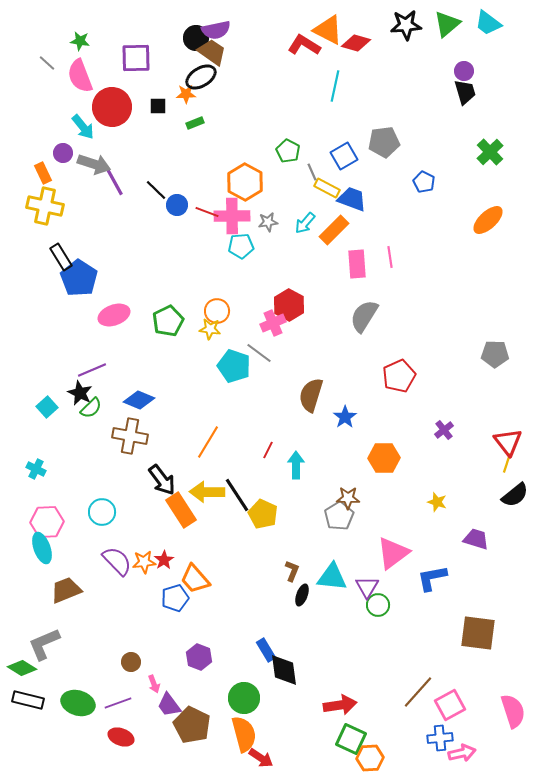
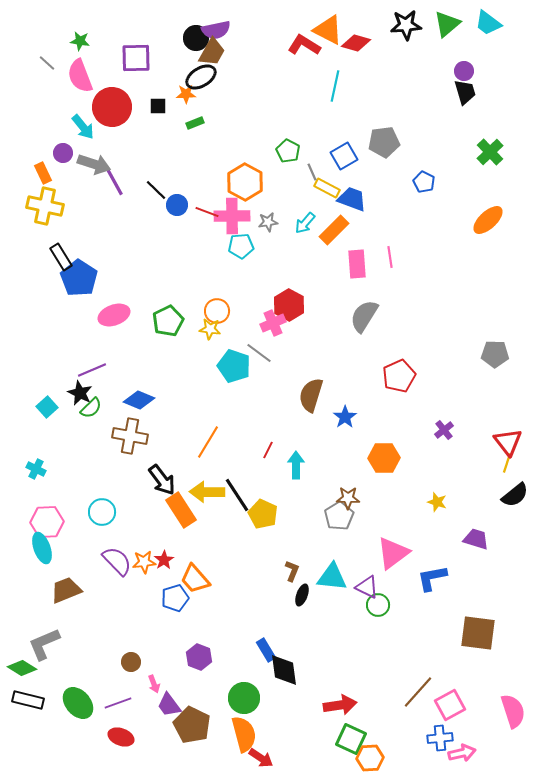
brown trapezoid at (212, 52): rotated 84 degrees clockwise
purple triangle at (367, 587): rotated 35 degrees counterclockwise
green ellipse at (78, 703): rotated 32 degrees clockwise
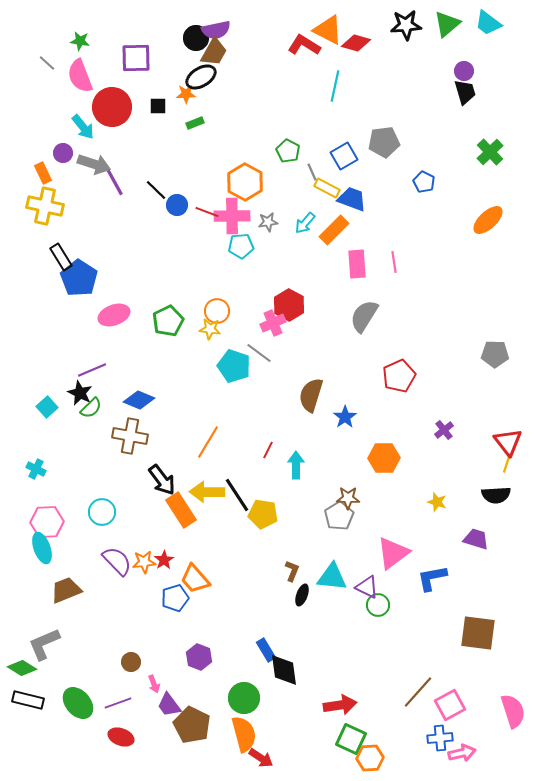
brown trapezoid at (212, 52): moved 2 px right
pink line at (390, 257): moved 4 px right, 5 px down
black semicircle at (515, 495): moved 19 px left; rotated 36 degrees clockwise
yellow pentagon at (263, 514): rotated 16 degrees counterclockwise
